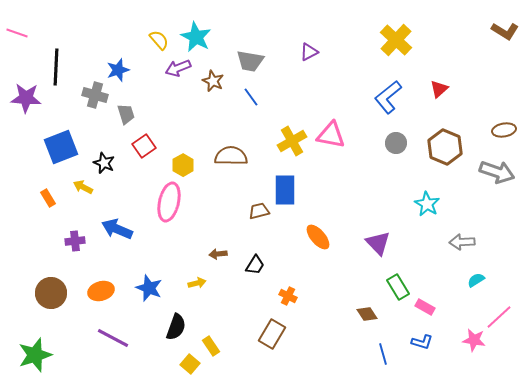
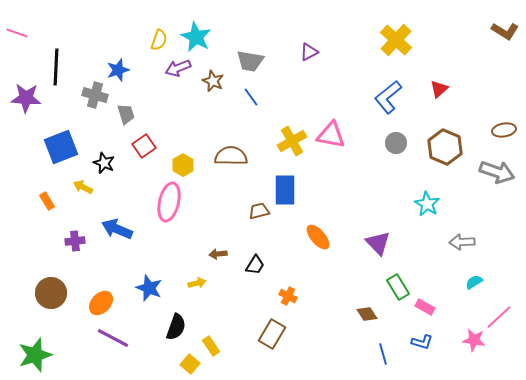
yellow semicircle at (159, 40): rotated 60 degrees clockwise
orange rectangle at (48, 198): moved 1 px left, 3 px down
cyan semicircle at (476, 280): moved 2 px left, 2 px down
orange ellipse at (101, 291): moved 12 px down; rotated 30 degrees counterclockwise
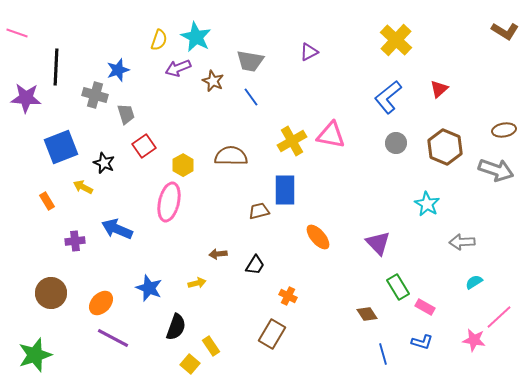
gray arrow at (497, 172): moved 1 px left, 2 px up
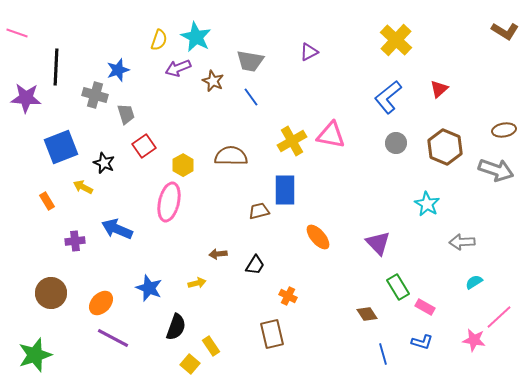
brown rectangle at (272, 334): rotated 44 degrees counterclockwise
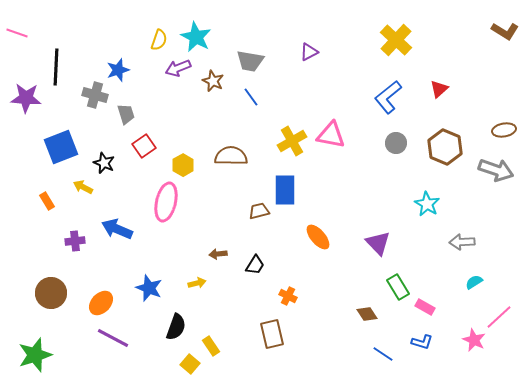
pink ellipse at (169, 202): moved 3 px left
pink star at (474, 340): rotated 15 degrees clockwise
blue line at (383, 354): rotated 40 degrees counterclockwise
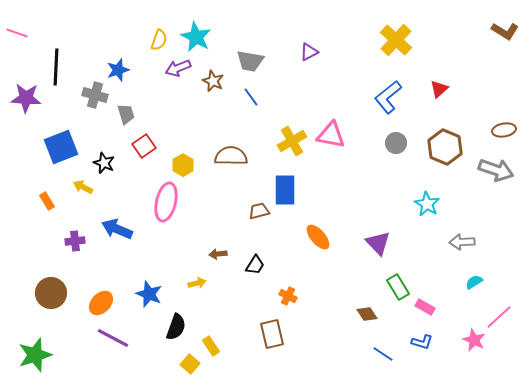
blue star at (149, 288): moved 6 px down
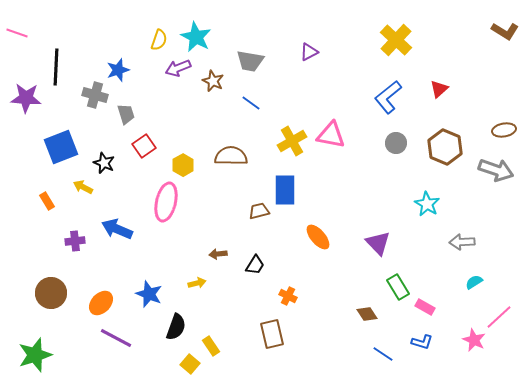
blue line at (251, 97): moved 6 px down; rotated 18 degrees counterclockwise
purple line at (113, 338): moved 3 px right
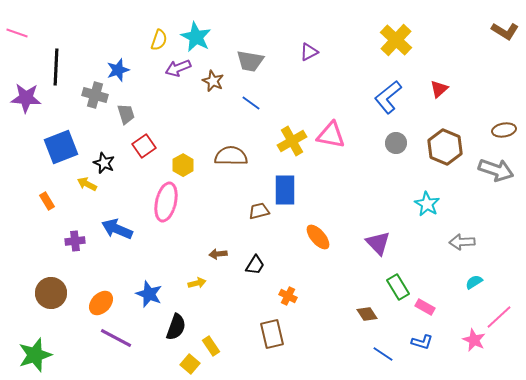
yellow arrow at (83, 187): moved 4 px right, 3 px up
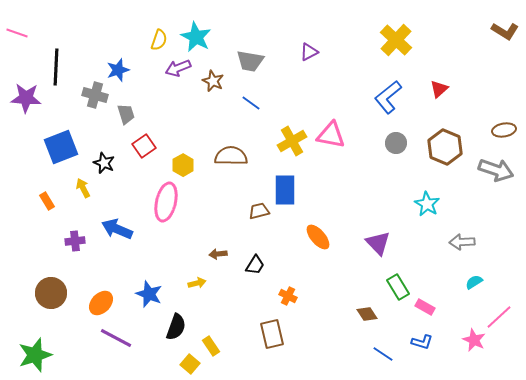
yellow arrow at (87, 184): moved 4 px left, 4 px down; rotated 36 degrees clockwise
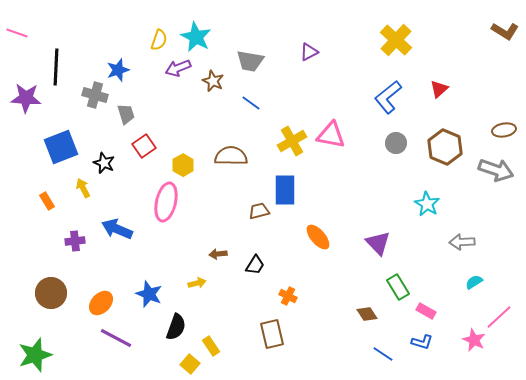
pink rectangle at (425, 307): moved 1 px right, 4 px down
